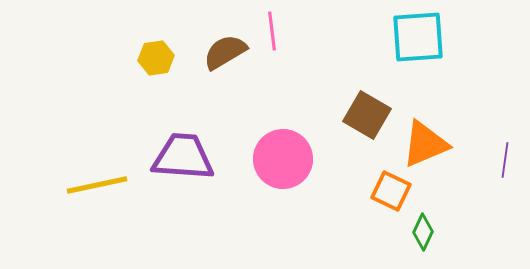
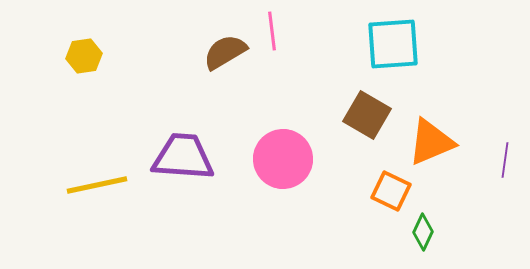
cyan square: moved 25 px left, 7 px down
yellow hexagon: moved 72 px left, 2 px up
orange triangle: moved 6 px right, 2 px up
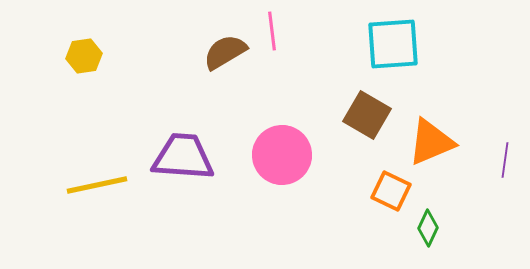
pink circle: moved 1 px left, 4 px up
green diamond: moved 5 px right, 4 px up
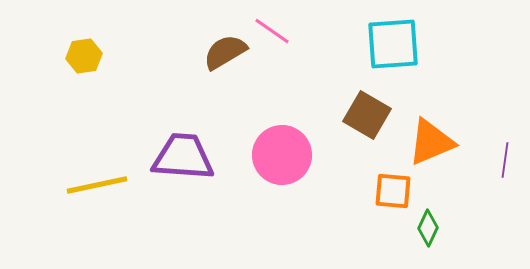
pink line: rotated 48 degrees counterclockwise
orange square: moved 2 px right; rotated 21 degrees counterclockwise
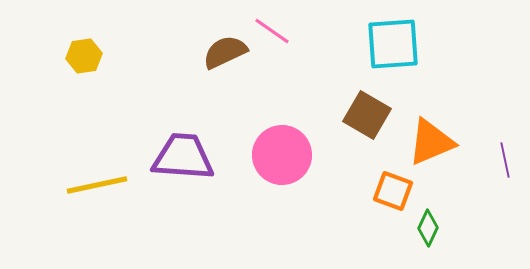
brown semicircle: rotated 6 degrees clockwise
purple line: rotated 20 degrees counterclockwise
orange square: rotated 15 degrees clockwise
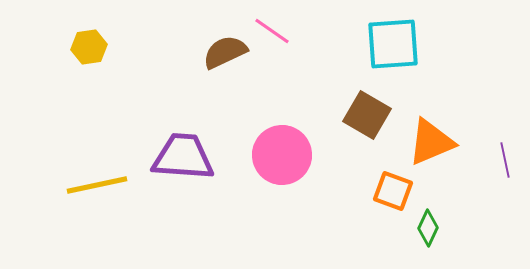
yellow hexagon: moved 5 px right, 9 px up
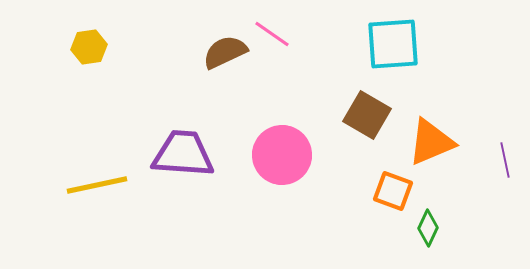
pink line: moved 3 px down
purple trapezoid: moved 3 px up
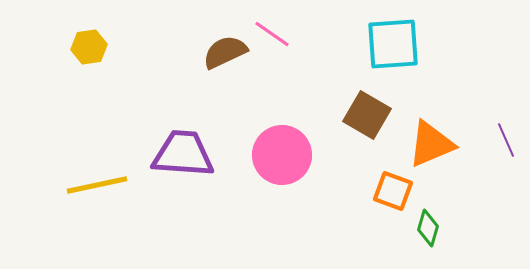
orange triangle: moved 2 px down
purple line: moved 1 px right, 20 px up; rotated 12 degrees counterclockwise
green diamond: rotated 9 degrees counterclockwise
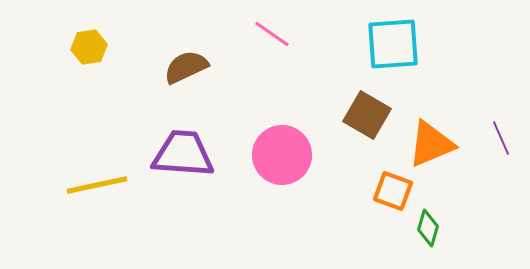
brown semicircle: moved 39 px left, 15 px down
purple line: moved 5 px left, 2 px up
